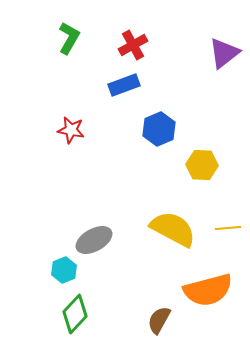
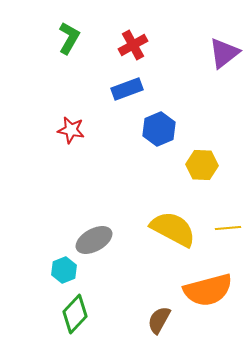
blue rectangle: moved 3 px right, 4 px down
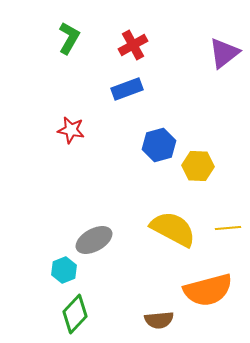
blue hexagon: moved 16 px down; rotated 8 degrees clockwise
yellow hexagon: moved 4 px left, 1 px down
brown semicircle: rotated 124 degrees counterclockwise
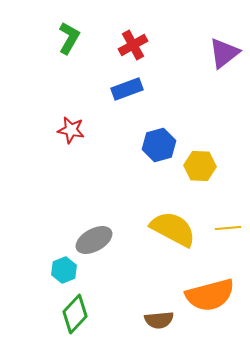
yellow hexagon: moved 2 px right
orange semicircle: moved 2 px right, 5 px down
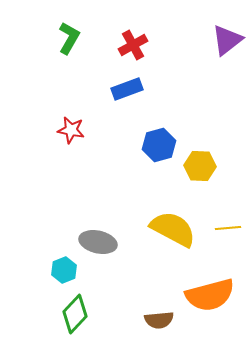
purple triangle: moved 3 px right, 13 px up
gray ellipse: moved 4 px right, 2 px down; rotated 42 degrees clockwise
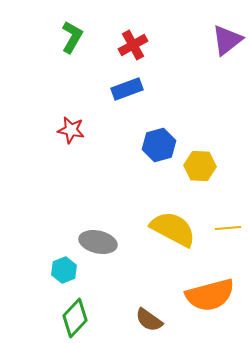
green L-shape: moved 3 px right, 1 px up
green diamond: moved 4 px down
brown semicircle: moved 10 px left; rotated 40 degrees clockwise
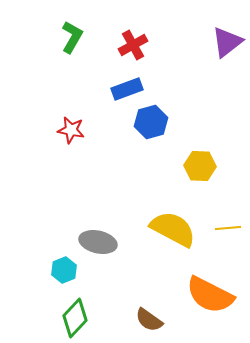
purple triangle: moved 2 px down
blue hexagon: moved 8 px left, 23 px up
orange semicircle: rotated 42 degrees clockwise
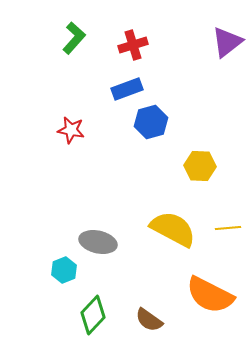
green L-shape: moved 2 px right, 1 px down; rotated 12 degrees clockwise
red cross: rotated 12 degrees clockwise
green diamond: moved 18 px right, 3 px up
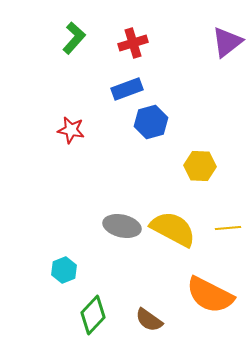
red cross: moved 2 px up
gray ellipse: moved 24 px right, 16 px up
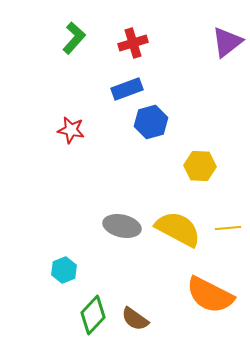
yellow semicircle: moved 5 px right
brown semicircle: moved 14 px left, 1 px up
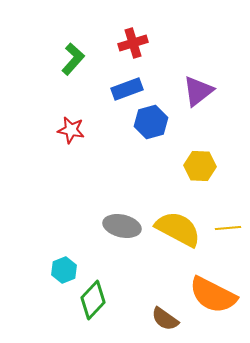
green L-shape: moved 1 px left, 21 px down
purple triangle: moved 29 px left, 49 px down
orange semicircle: moved 3 px right
green diamond: moved 15 px up
brown semicircle: moved 30 px right
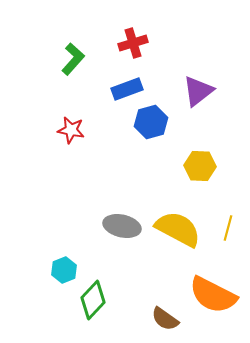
yellow line: rotated 70 degrees counterclockwise
